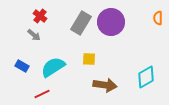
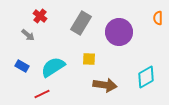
purple circle: moved 8 px right, 10 px down
gray arrow: moved 6 px left
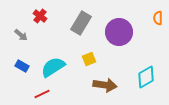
gray arrow: moved 7 px left
yellow square: rotated 24 degrees counterclockwise
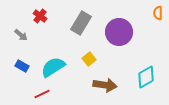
orange semicircle: moved 5 px up
yellow square: rotated 16 degrees counterclockwise
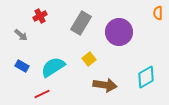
red cross: rotated 24 degrees clockwise
